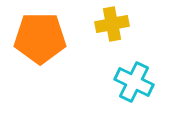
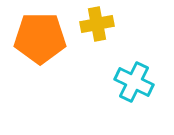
yellow cross: moved 15 px left
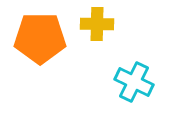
yellow cross: rotated 12 degrees clockwise
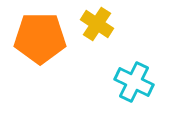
yellow cross: rotated 32 degrees clockwise
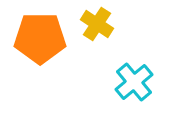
cyan cross: rotated 24 degrees clockwise
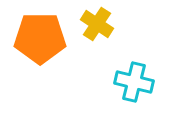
cyan cross: rotated 36 degrees counterclockwise
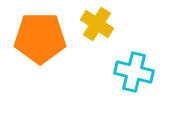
cyan cross: moved 10 px up
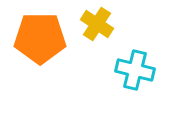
cyan cross: moved 1 px right, 2 px up
